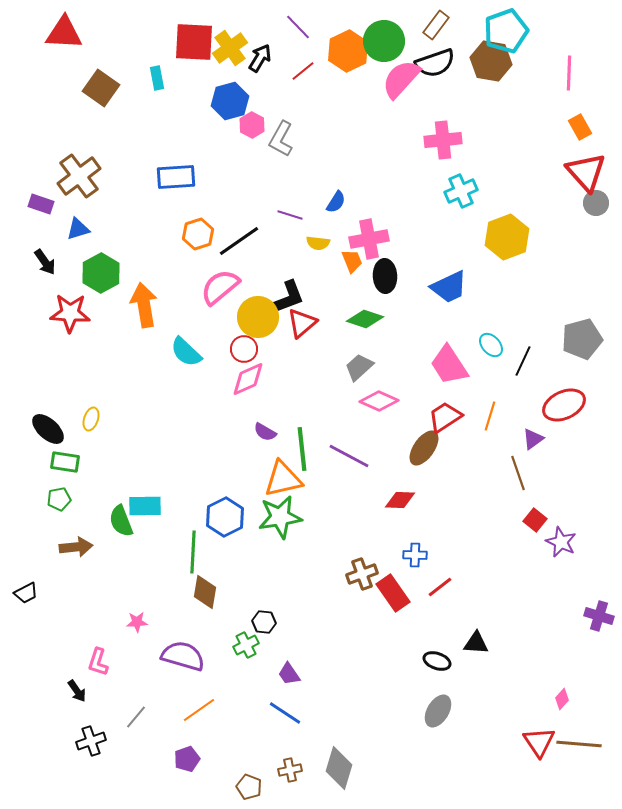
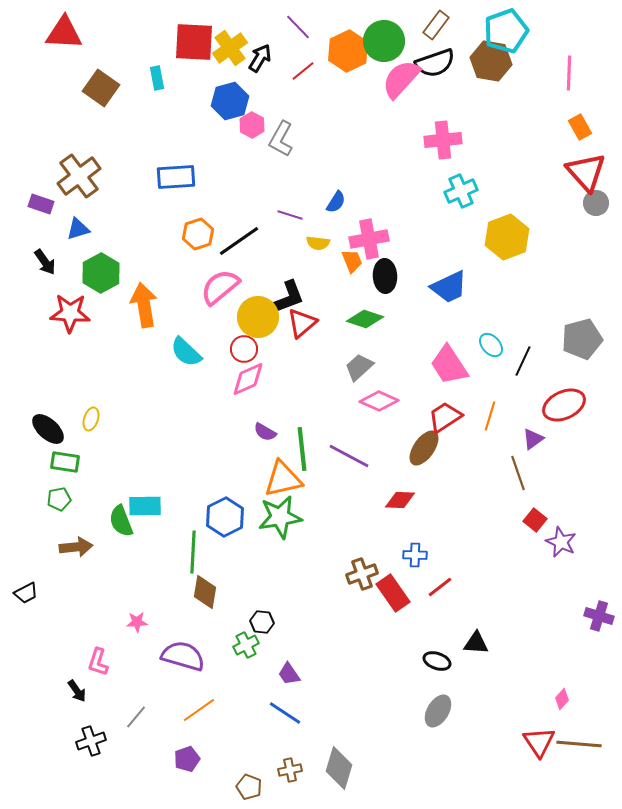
black hexagon at (264, 622): moved 2 px left
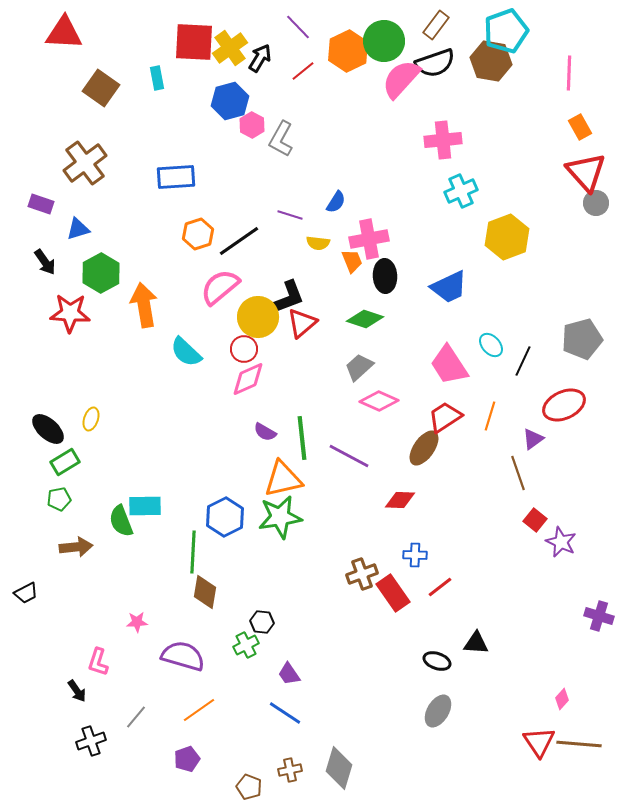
brown cross at (79, 176): moved 6 px right, 13 px up
green line at (302, 449): moved 11 px up
green rectangle at (65, 462): rotated 40 degrees counterclockwise
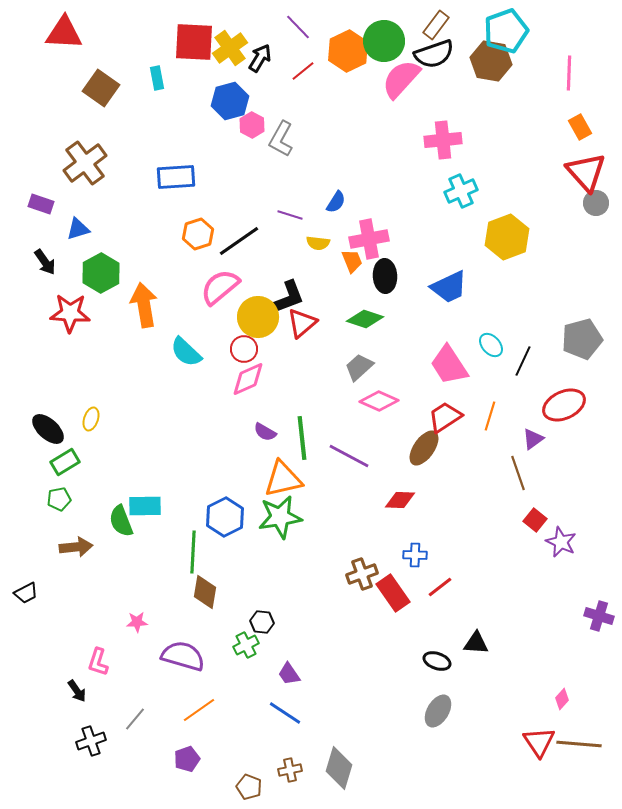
black semicircle at (435, 63): moved 1 px left, 9 px up
gray line at (136, 717): moved 1 px left, 2 px down
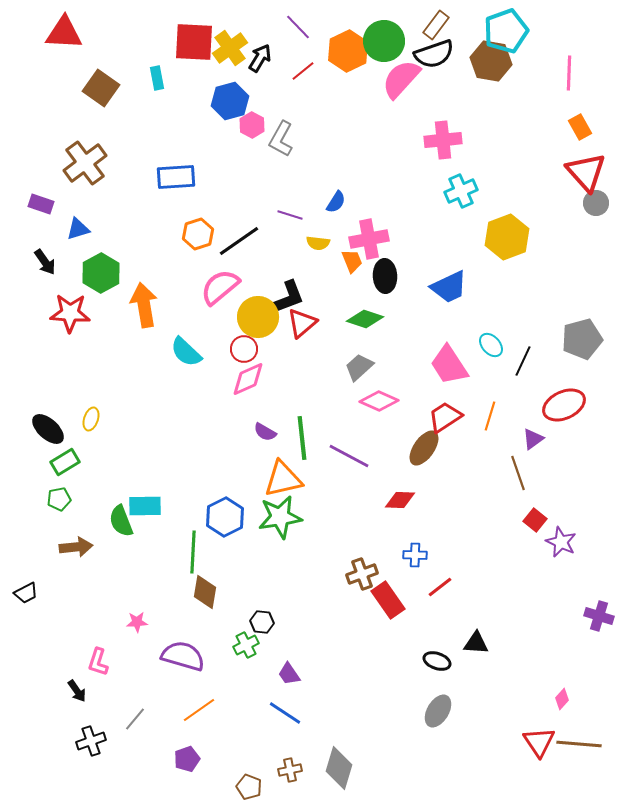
red rectangle at (393, 593): moved 5 px left, 7 px down
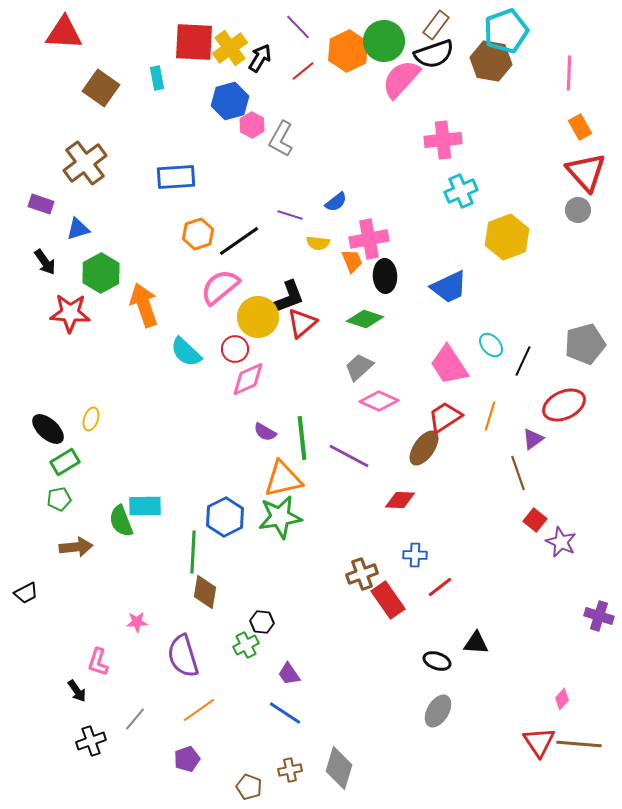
blue semicircle at (336, 202): rotated 20 degrees clockwise
gray circle at (596, 203): moved 18 px left, 7 px down
orange arrow at (144, 305): rotated 9 degrees counterclockwise
gray pentagon at (582, 339): moved 3 px right, 5 px down
red circle at (244, 349): moved 9 px left
purple semicircle at (183, 656): rotated 123 degrees counterclockwise
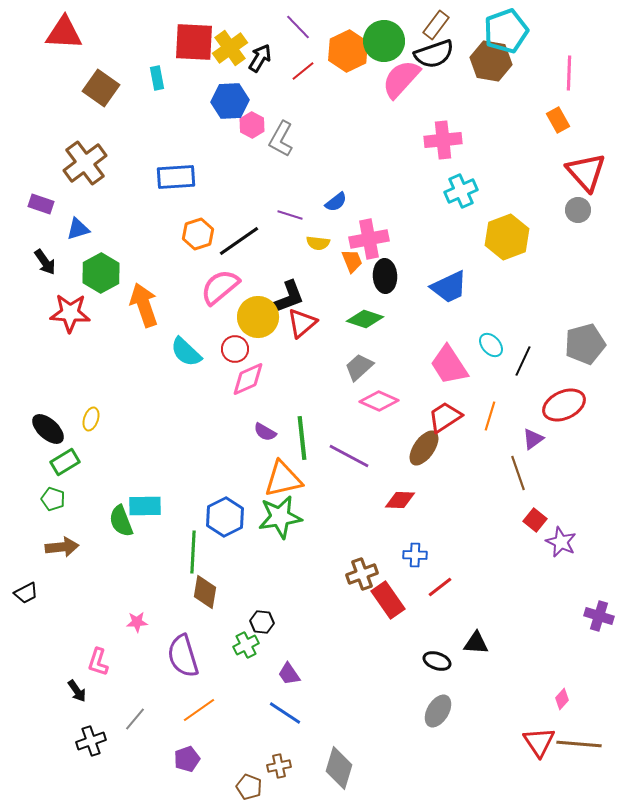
blue hexagon at (230, 101): rotated 12 degrees clockwise
orange rectangle at (580, 127): moved 22 px left, 7 px up
green pentagon at (59, 499): moved 6 px left; rotated 30 degrees clockwise
brown arrow at (76, 547): moved 14 px left
brown cross at (290, 770): moved 11 px left, 4 px up
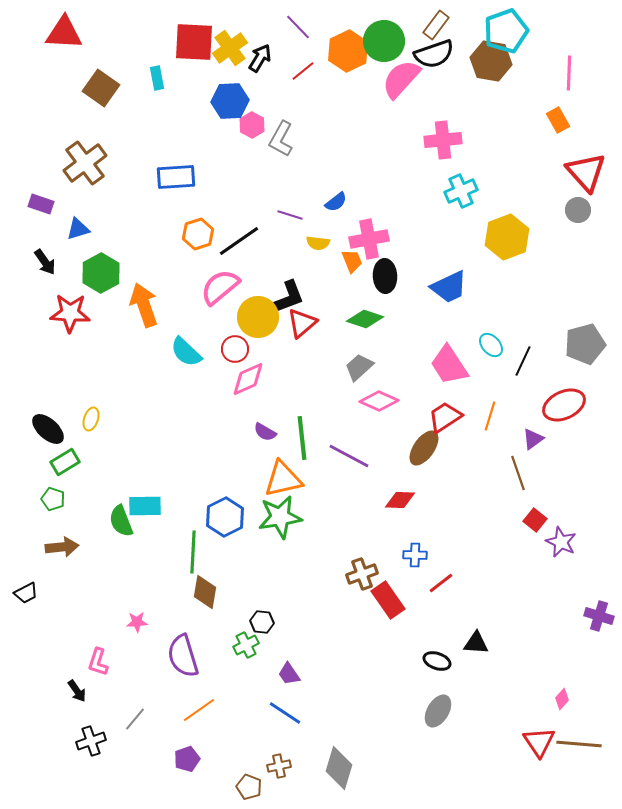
red line at (440, 587): moved 1 px right, 4 px up
